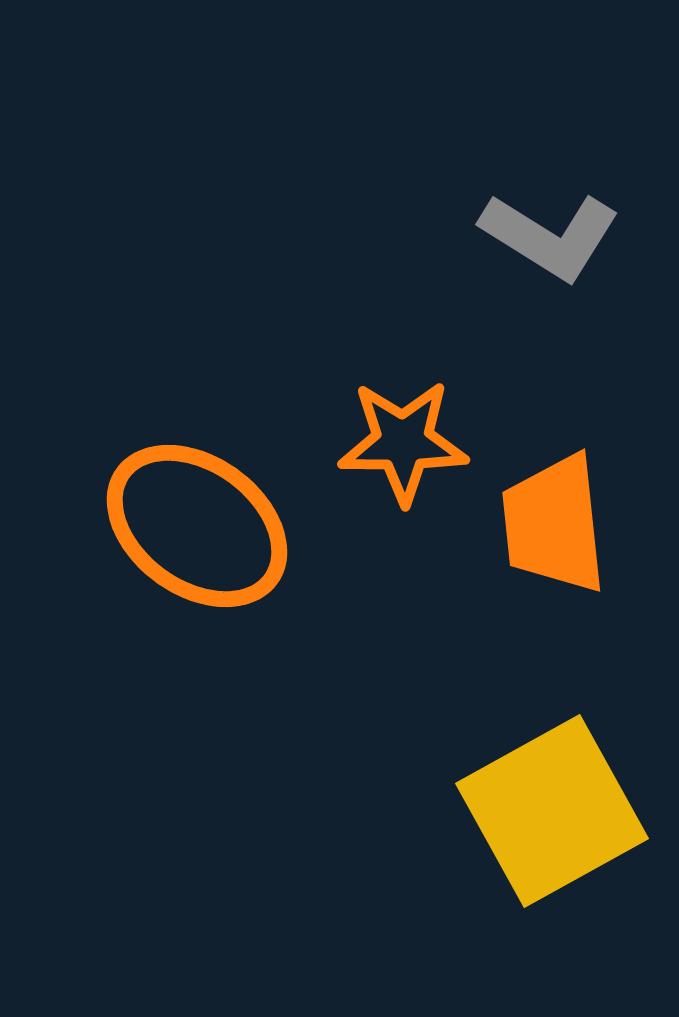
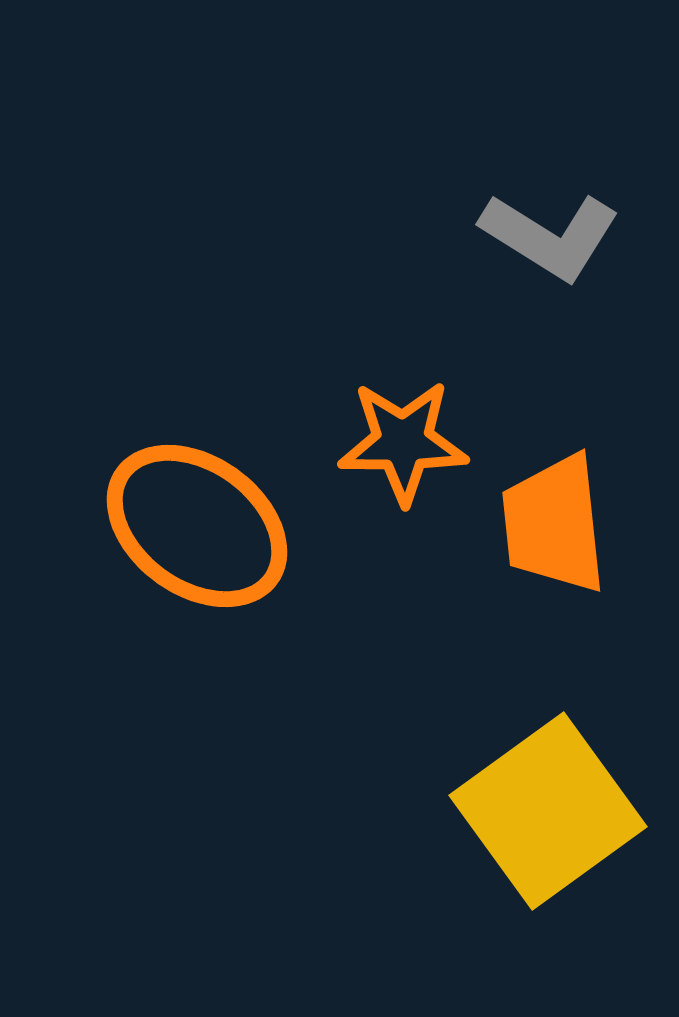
yellow square: moved 4 px left; rotated 7 degrees counterclockwise
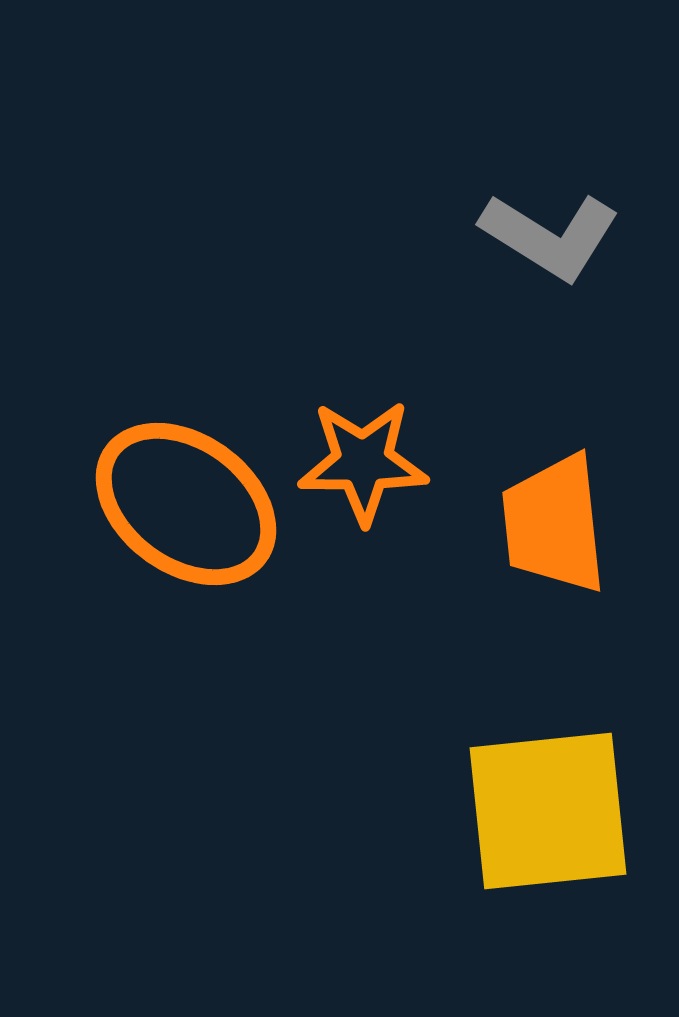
orange star: moved 40 px left, 20 px down
orange ellipse: moved 11 px left, 22 px up
yellow square: rotated 30 degrees clockwise
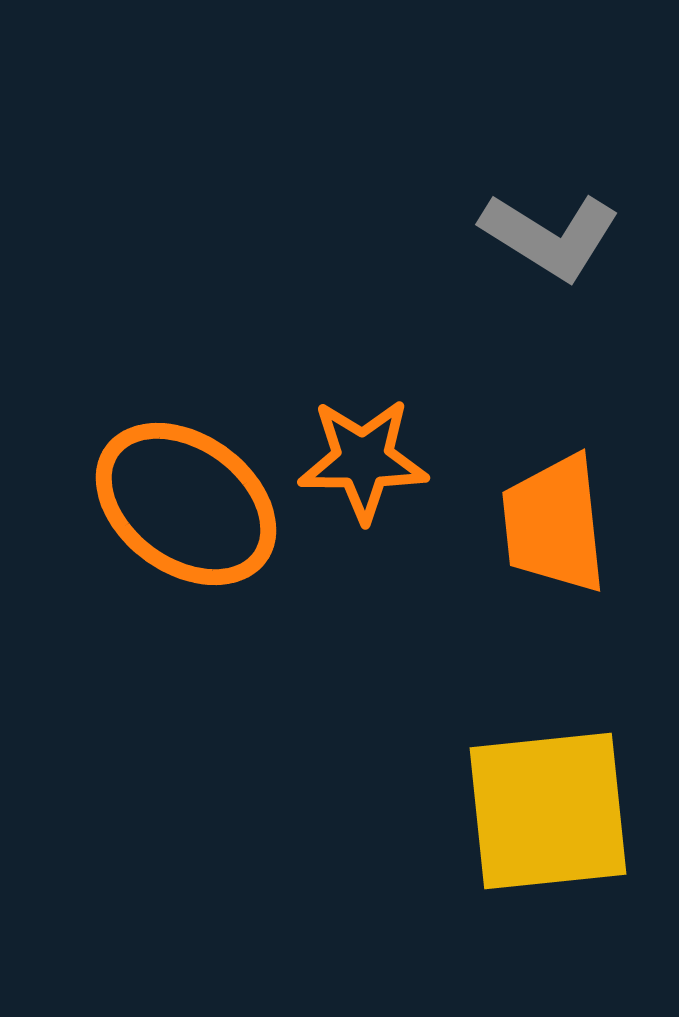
orange star: moved 2 px up
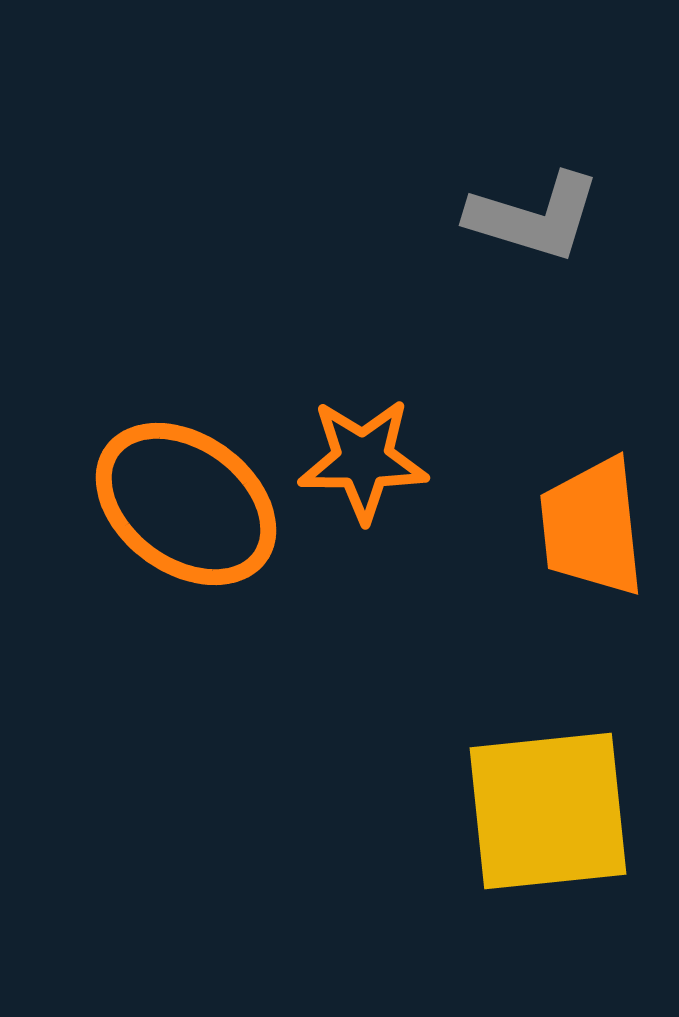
gray L-shape: moved 16 px left, 19 px up; rotated 15 degrees counterclockwise
orange trapezoid: moved 38 px right, 3 px down
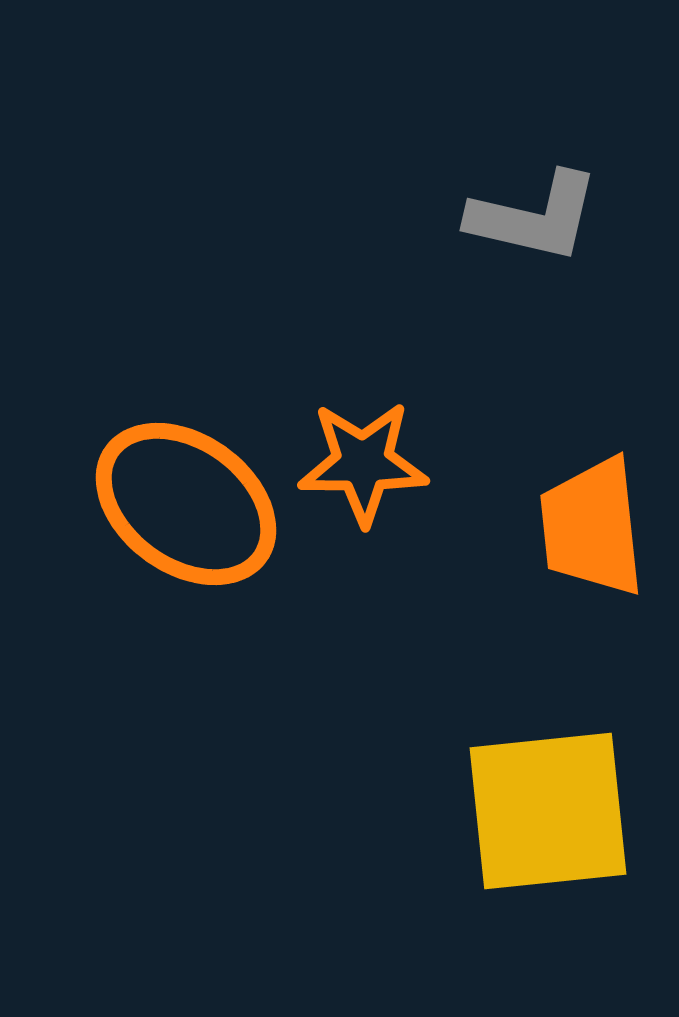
gray L-shape: rotated 4 degrees counterclockwise
orange star: moved 3 px down
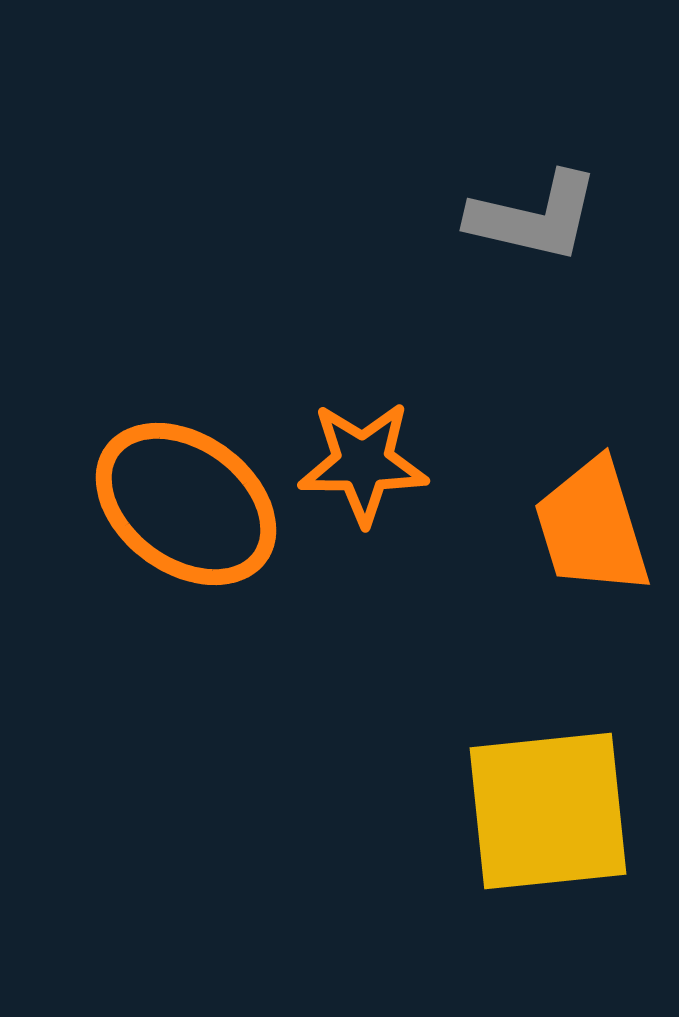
orange trapezoid: rotated 11 degrees counterclockwise
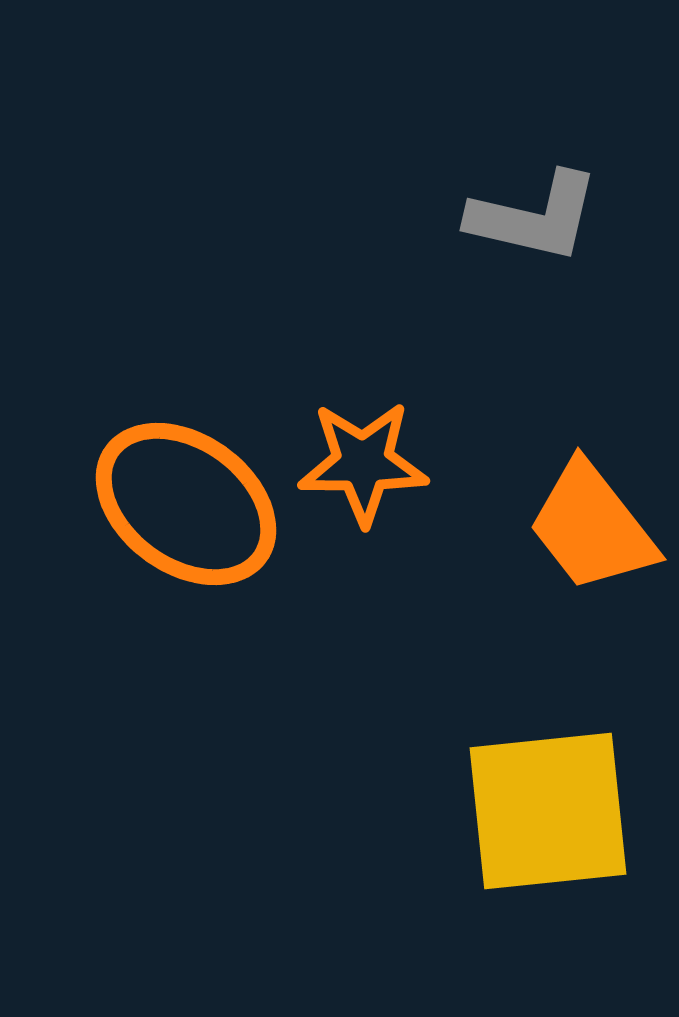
orange trapezoid: rotated 21 degrees counterclockwise
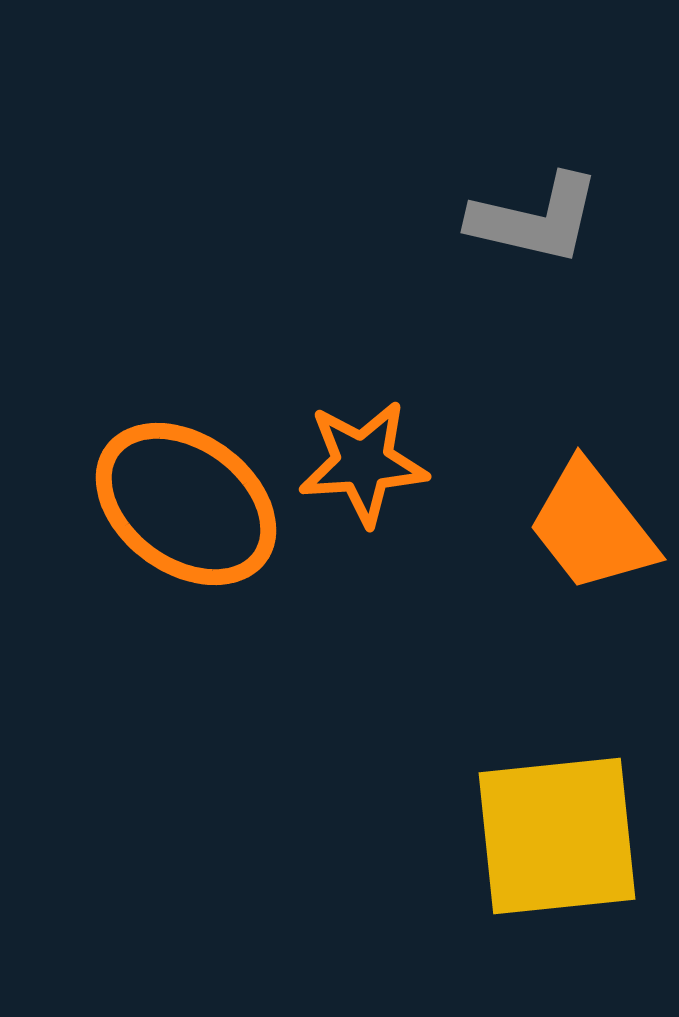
gray L-shape: moved 1 px right, 2 px down
orange star: rotated 4 degrees counterclockwise
yellow square: moved 9 px right, 25 px down
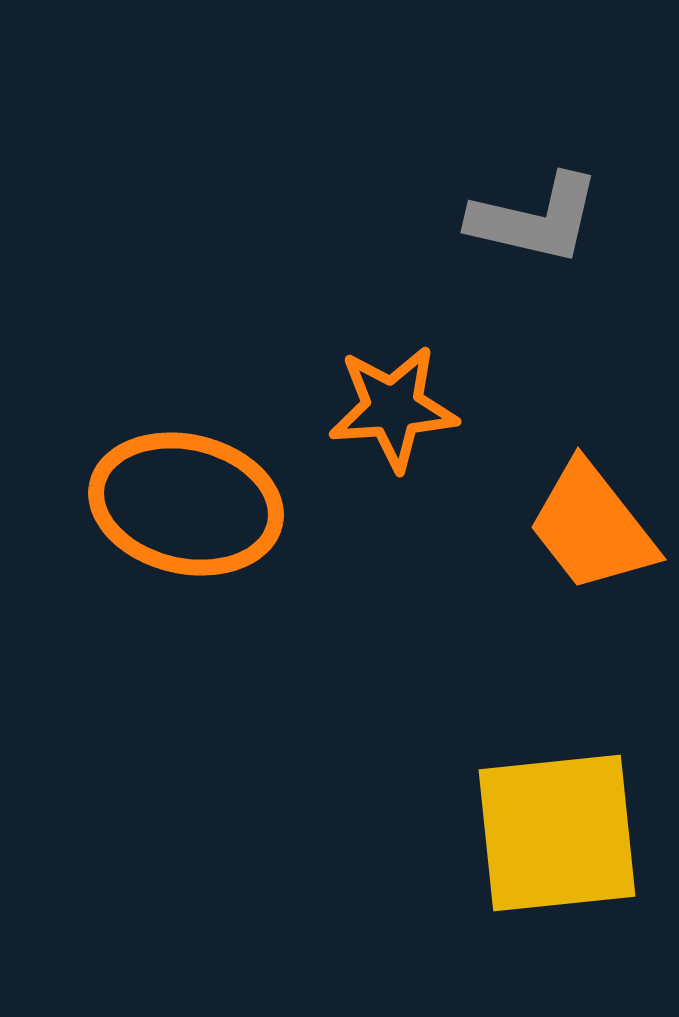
orange star: moved 30 px right, 55 px up
orange ellipse: rotated 23 degrees counterclockwise
yellow square: moved 3 px up
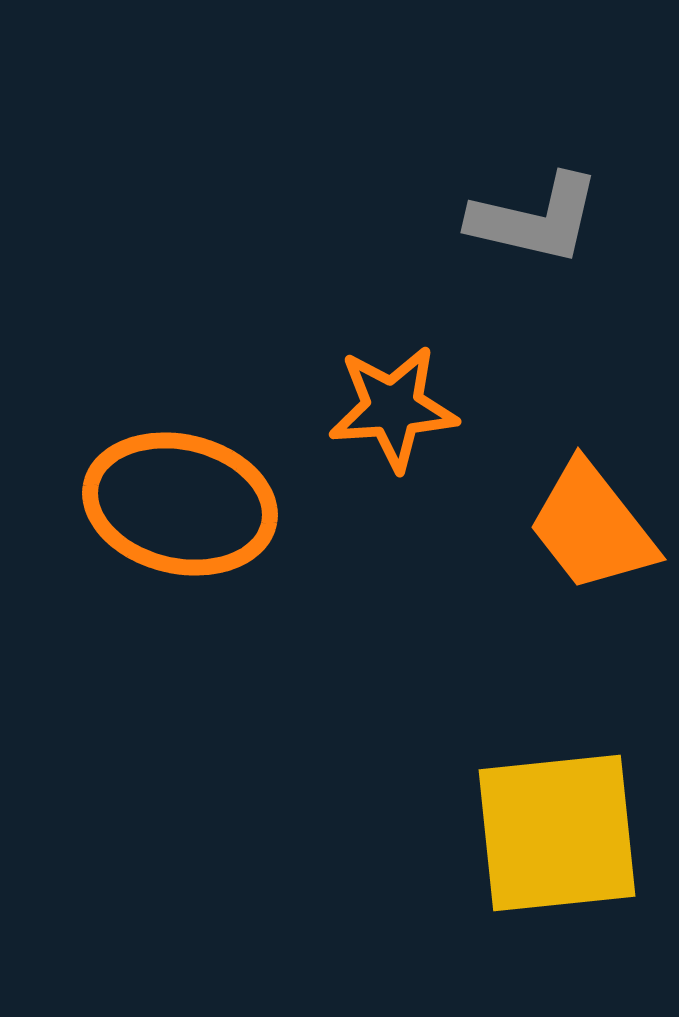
orange ellipse: moved 6 px left
